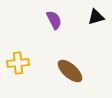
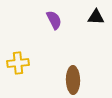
black triangle: rotated 18 degrees clockwise
brown ellipse: moved 3 px right, 9 px down; rotated 48 degrees clockwise
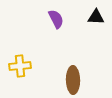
purple semicircle: moved 2 px right, 1 px up
yellow cross: moved 2 px right, 3 px down
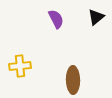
black triangle: rotated 42 degrees counterclockwise
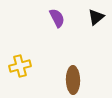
purple semicircle: moved 1 px right, 1 px up
yellow cross: rotated 10 degrees counterclockwise
